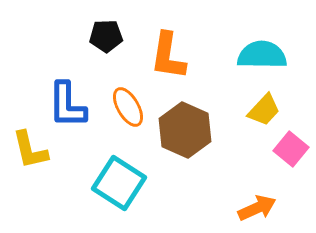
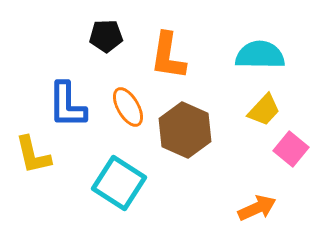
cyan semicircle: moved 2 px left
yellow L-shape: moved 3 px right, 5 px down
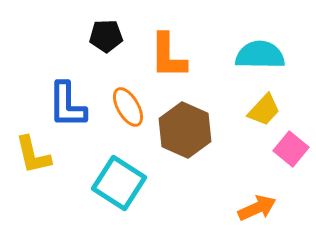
orange L-shape: rotated 9 degrees counterclockwise
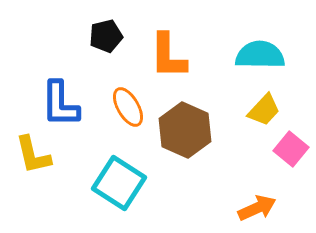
black pentagon: rotated 12 degrees counterclockwise
blue L-shape: moved 7 px left, 1 px up
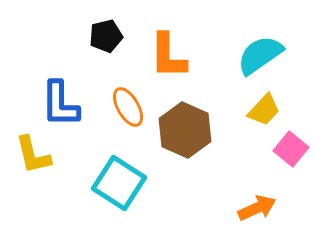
cyan semicircle: rotated 36 degrees counterclockwise
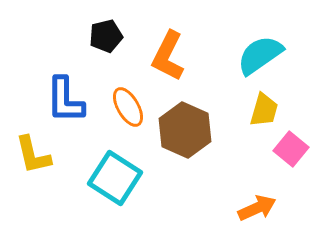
orange L-shape: rotated 27 degrees clockwise
blue L-shape: moved 5 px right, 4 px up
yellow trapezoid: rotated 27 degrees counterclockwise
cyan square: moved 4 px left, 5 px up
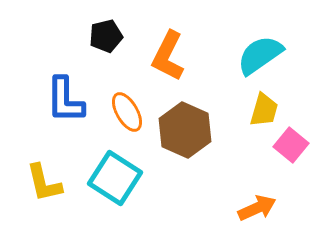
orange ellipse: moved 1 px left, 5 px down
pink square: moved 4 px up
yellow L-shape: moved 11 px right, 28 px down
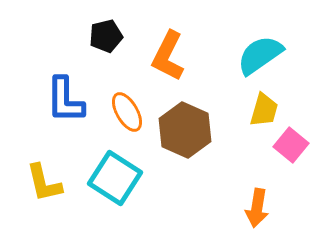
orange arrow: rotated 123 degrees clockwise
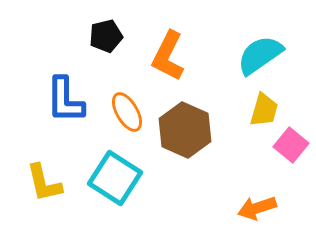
orange arrow: rotated 63 degrees clockwise
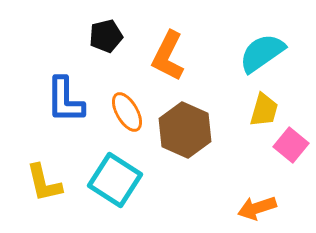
cyan semicircle: moved 2 px right, 2 px up
cyan square: moved 2 px down
